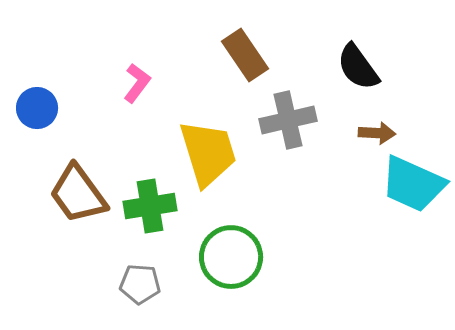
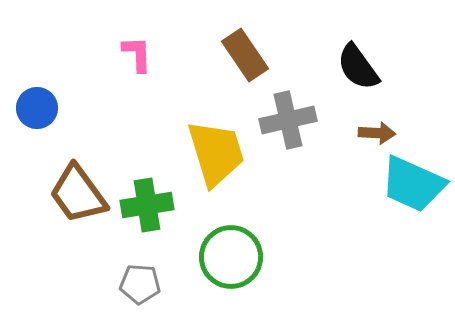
pink L-shape: moved 29 px up; rotated 39 degrees counterclockwise
yellow trapezoid: moved 8 px right
green cross: moved 3 px left, 1 px up
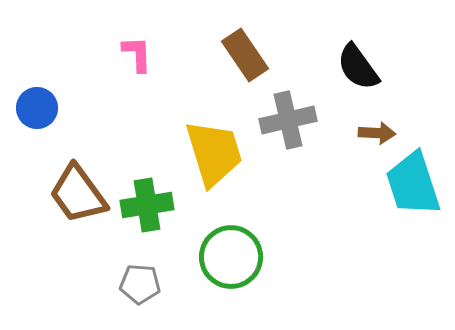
yellow trapezoid: moved 2 px left
cyan trapezoid: rotated 48 degrees clockwise
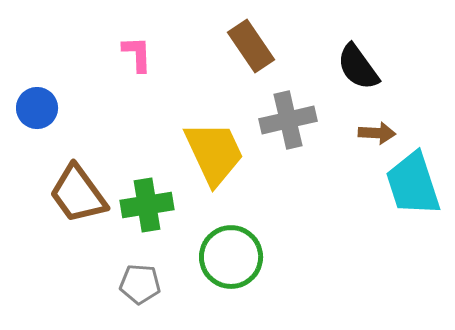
brown rectangle: moved 6 px right, 9 px up
yellow trapezoid: rotated 8 degrees counterclockwise
